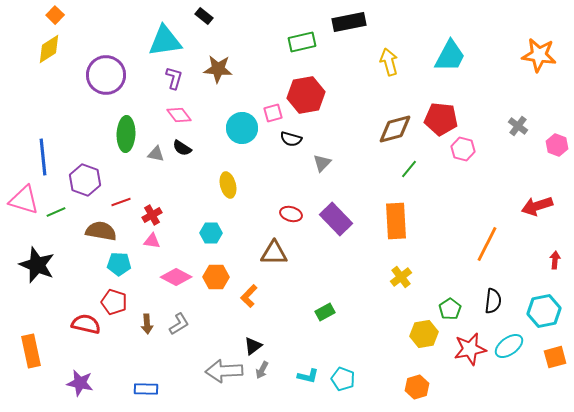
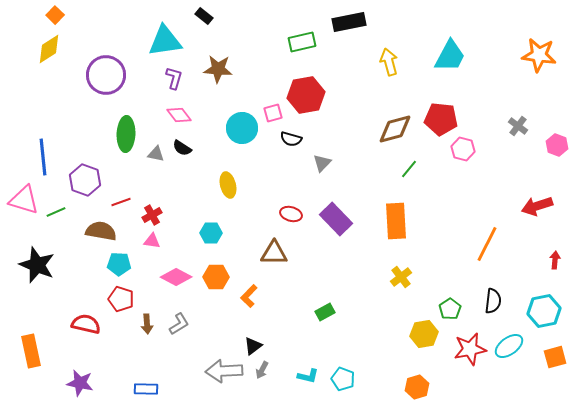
red pentagon at (114, 302): moved 7 px right, 3 px up
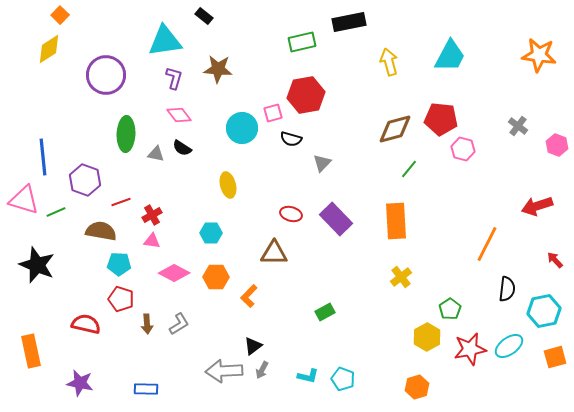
orange square at (55, 15): moved 5 px right
red arrow at (555, 260): rotated 48 degrees counterclockwise
pink diamond at (176, 277): moved 2 px left, 4 px up
black semicircle at (493, 301): moved 14 px right, 12 px up
yellow hexagon at (424, 334): moved 3 px right, 3 px down; rotated 20 degrees counterclockwise
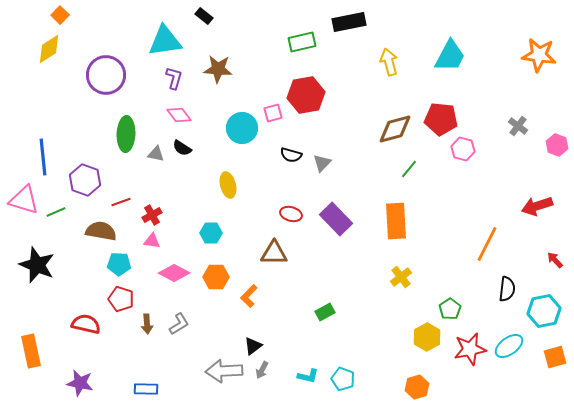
black semicircle at (291, 139): moved 16 px down
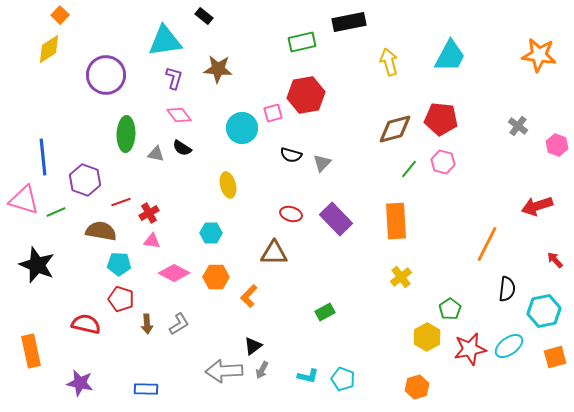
pink hexagon at (463, 149): moved 20 px left, 13 px down
red cross at (152, 215): moved 3 px left, 2 px up
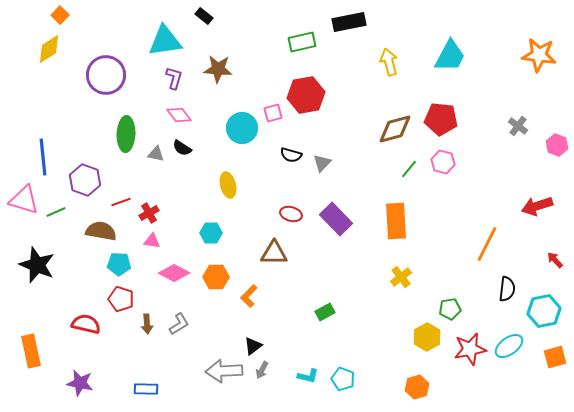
green pentagon at (450, 309): rotated 25 degrees clockwise
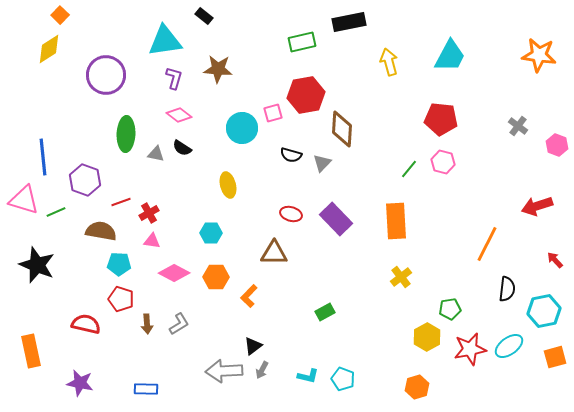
pink diamond at (179, 115): rotated 15 degrees counterclockwise
brown diamond at (395, 129): moved 53 px left; rotated 72 degrees counterclockwise
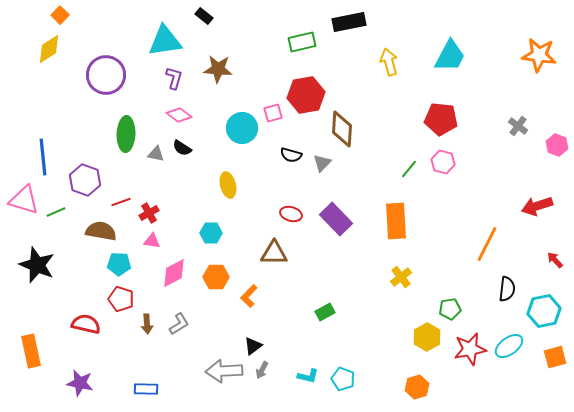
pink diamond at (174, 273): rotated 56 degrees counterclockwise
